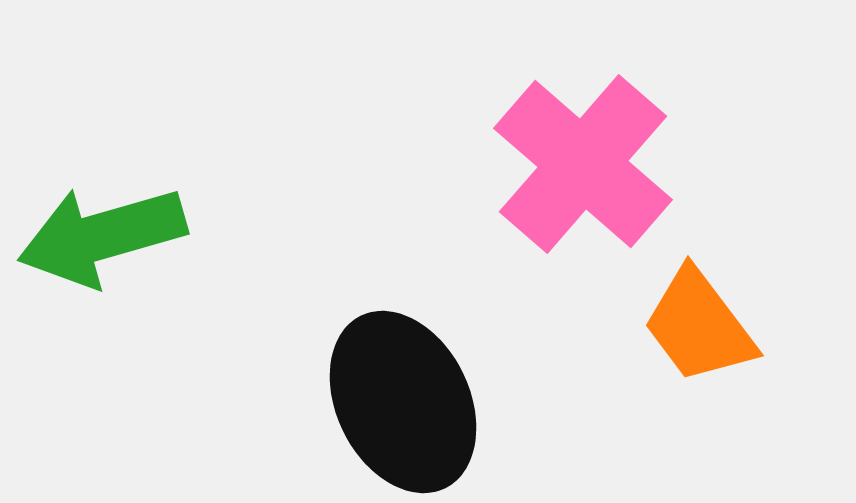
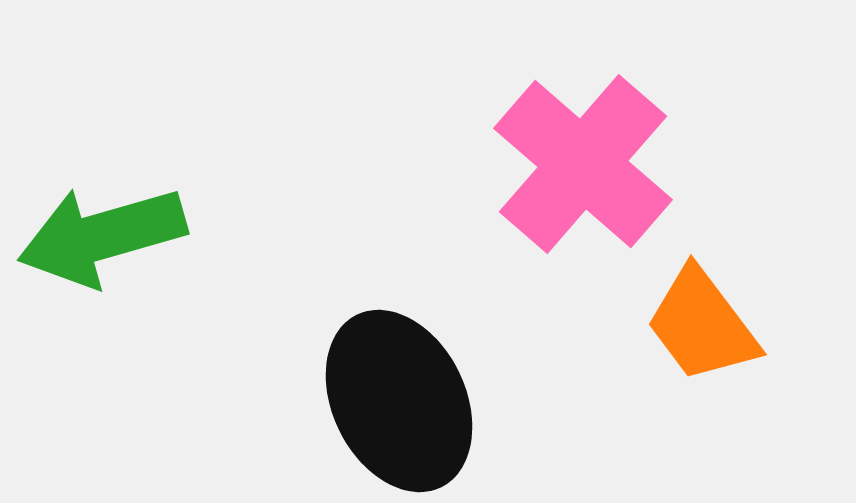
orange trapezoid: moved 3 px right, 1 px up
black ellipse: moved 4 px left, 1 px up
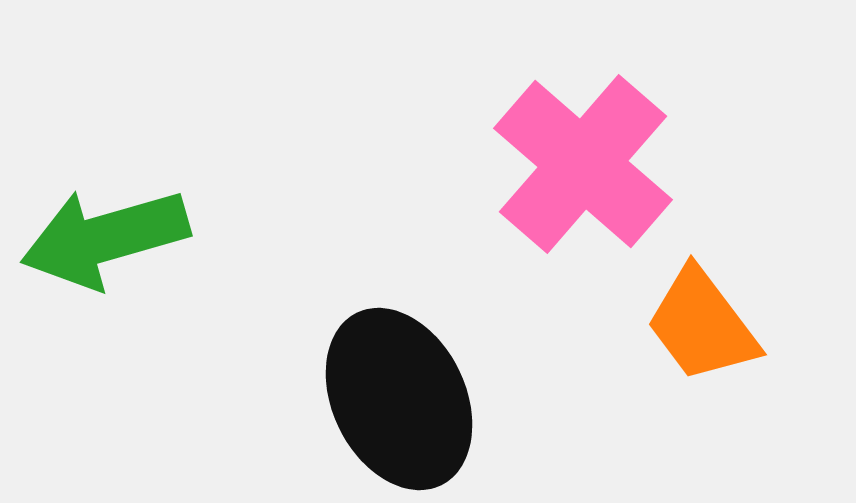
green arrow: moved 3 px right, 2 px down
black ellipse: moved 2 px up
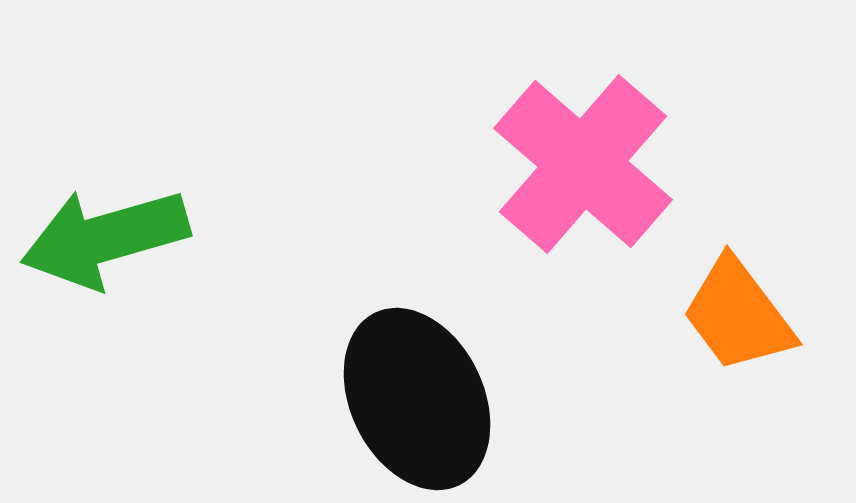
orange trapezoid: moved 36 px right, 10 px up
black ellipse: moved 18 px right
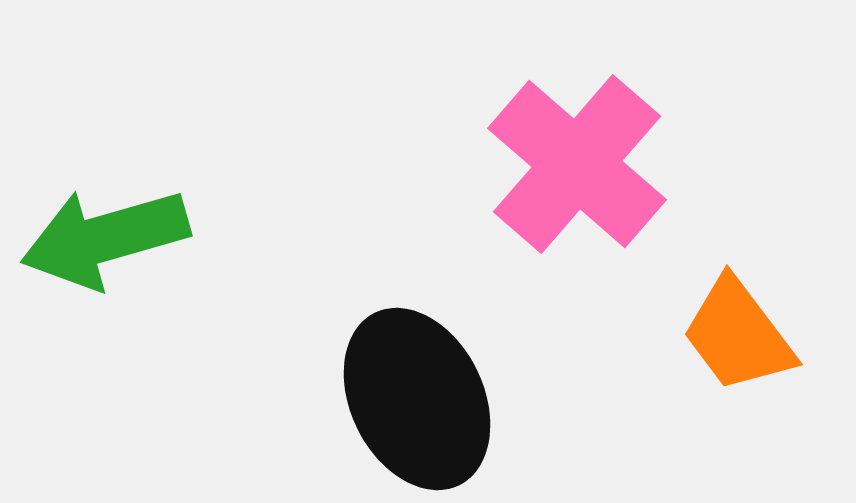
pink cross: moved 6 px left
orange trapezoid: moved 20 px down
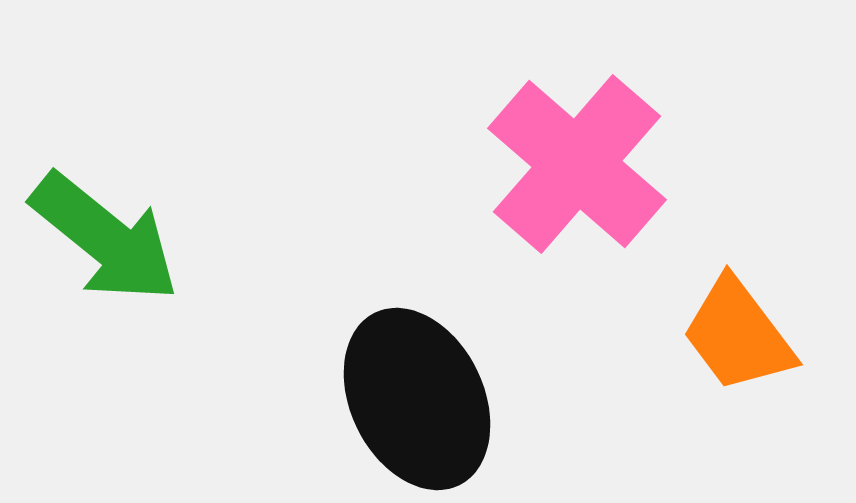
green arrow: rotated 125 degrees counterclockwise
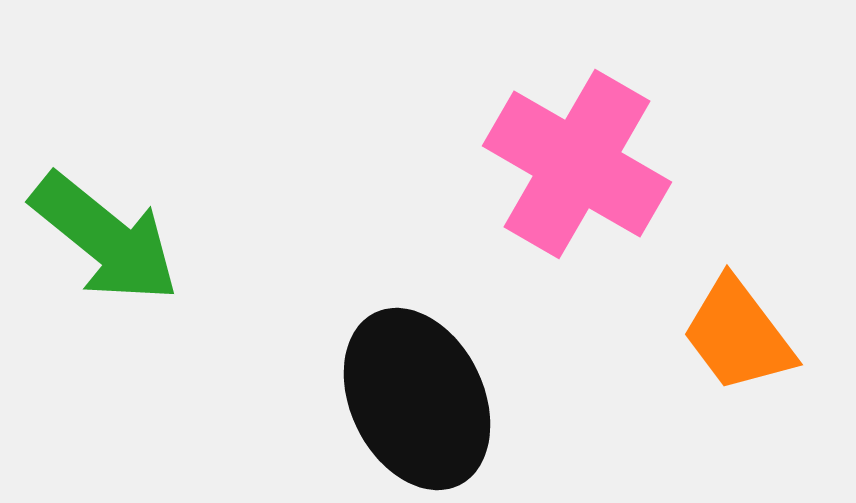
pink cross: rotated 11 degrees counterclockwise
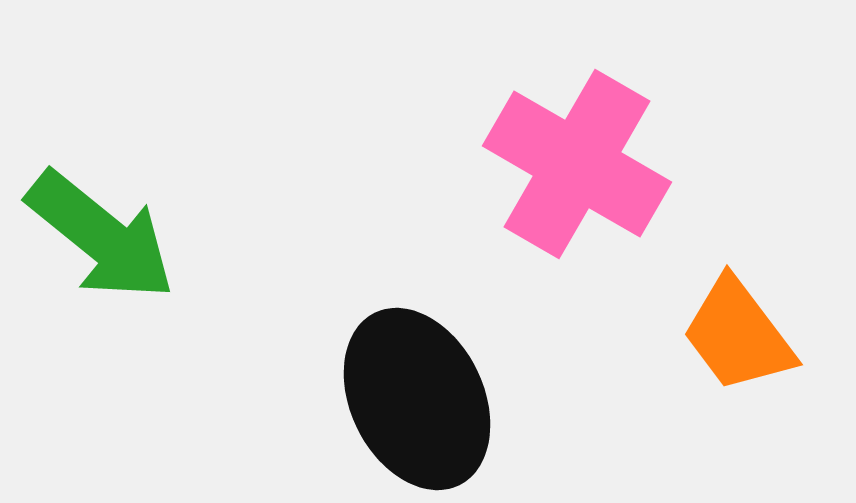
green arrow: moved 4 px left, 2 px up
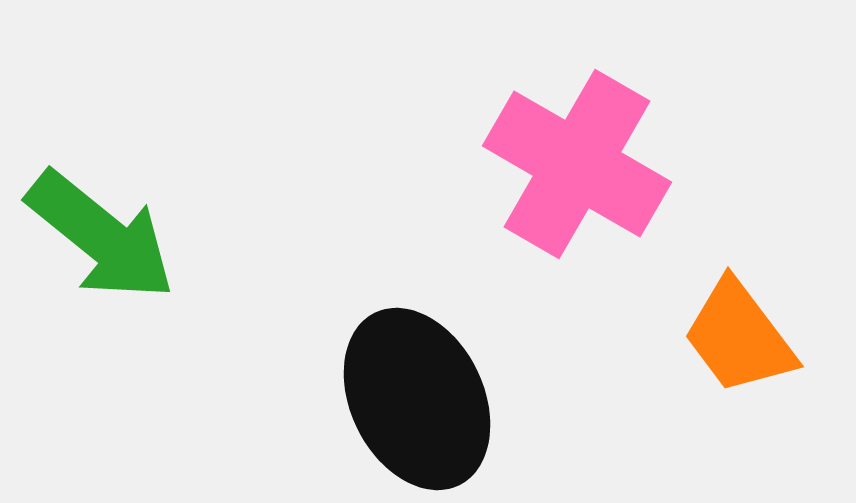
orange trapezoid: moved 1 px right, 2 px down
